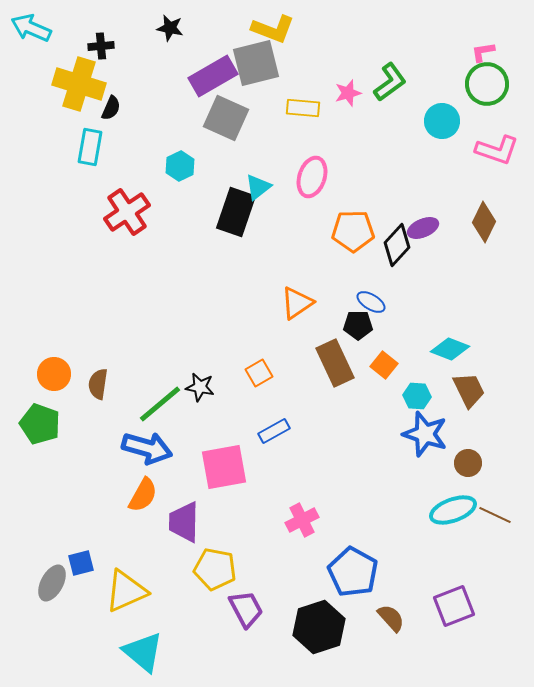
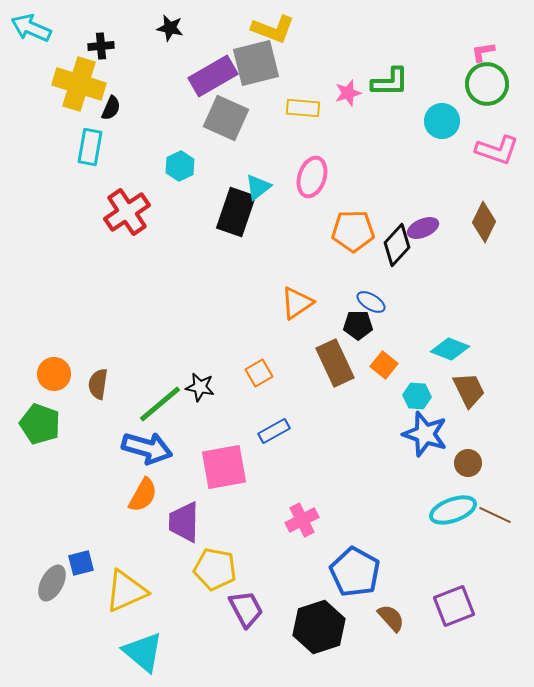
green L-shape at (390, 82): rotated 36 degrees clockwise
blue pentagon at (353, 572): moved 2 px right
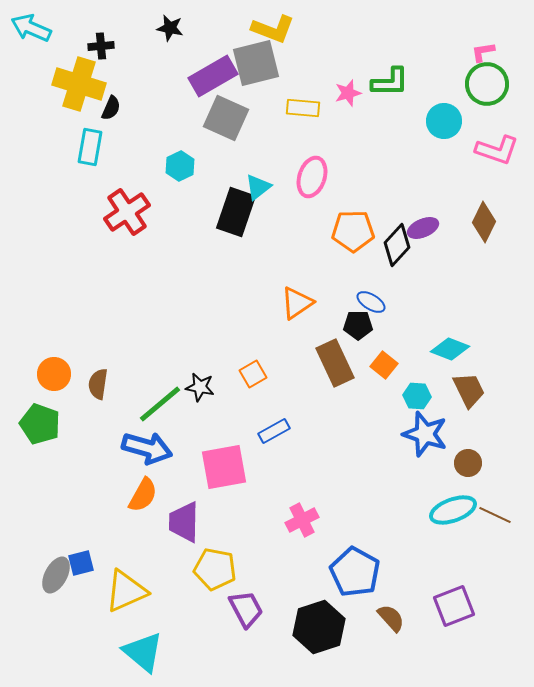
cyan circle at (442, 121): moved 2 px right
orange square at (259, 373): moved 6 px left, 1 px down
gray ellipse at (52, 583): moved 4 px right, 8 px up
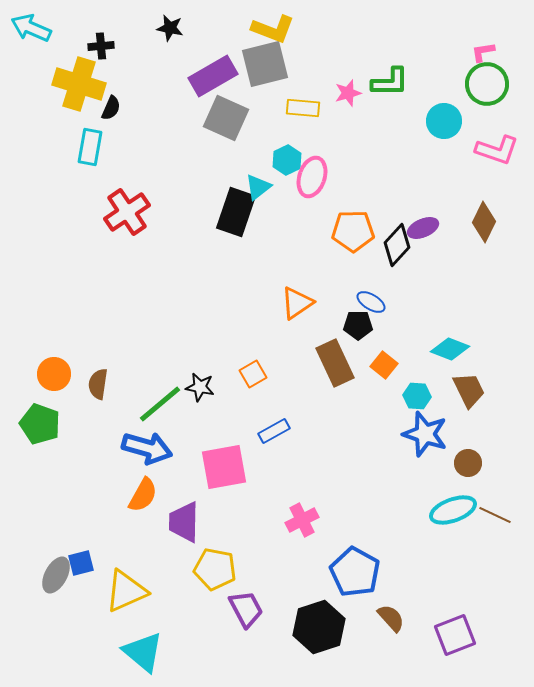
gray square at (256, 63): moved 9 px right, 1 px down
cyan hexagon at (180, 166): moved 107 px right, 6 px up
purple square at (454, 606): moved 1 px right, 29 px down
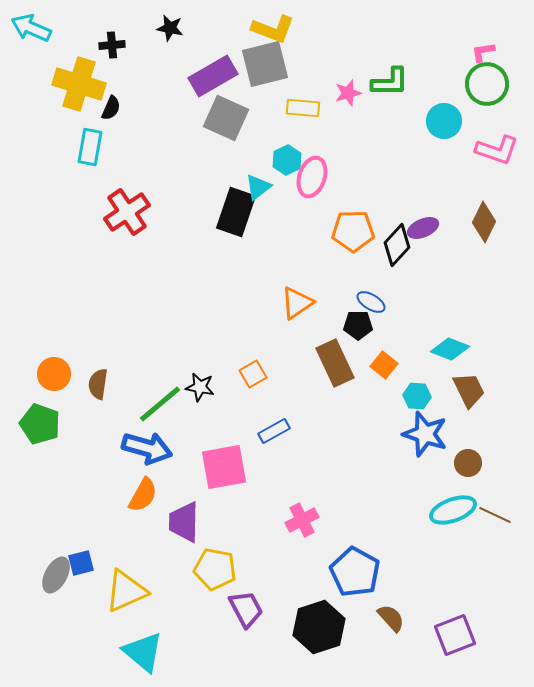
black cross at (101, 46): moved 11 px right, 1 px up
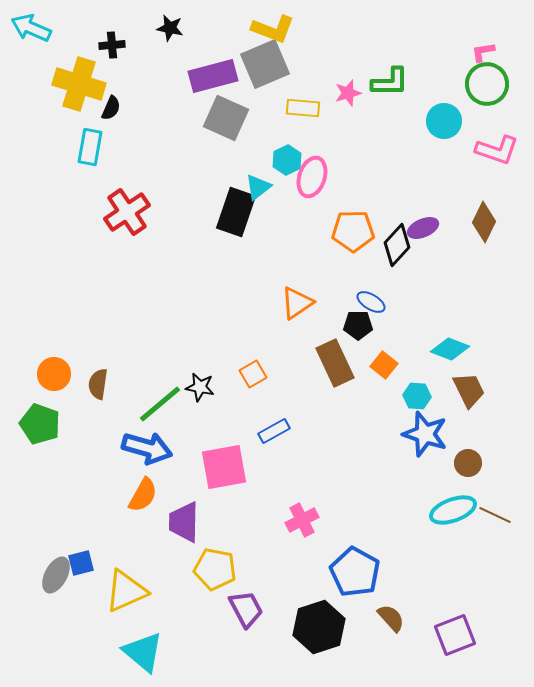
gray square at (265, 64): rotated 9 degrees counterclockwise
purple rectangle at (213, 76): rotated 15 degrees clockwise
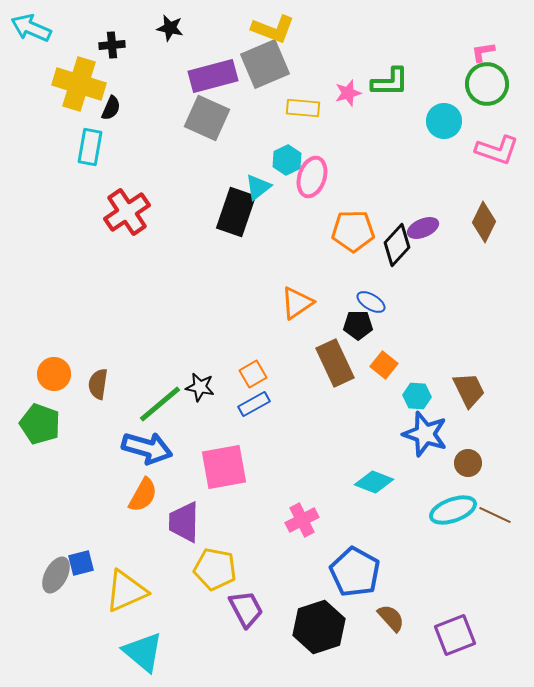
gray square at (226, 118): moved 19 px left
cyan diamond at (450, 349): moved 76 px left, 133 px down
blue rectangle at (274, 431): moved 20 px left, 27 px up
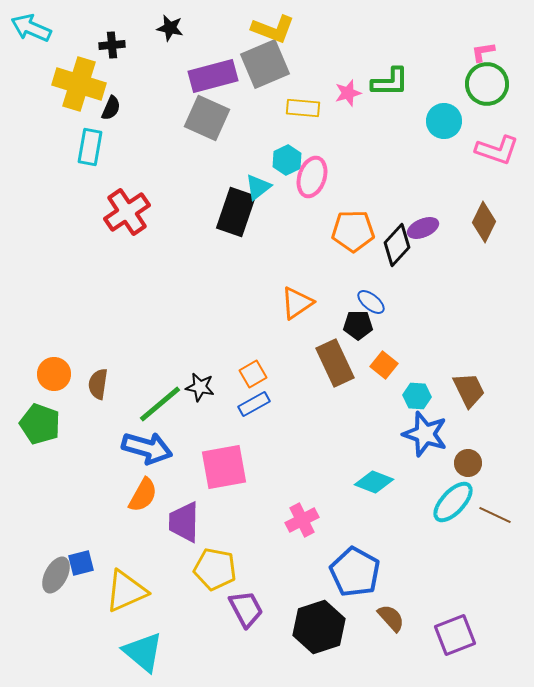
blue ellipse at (371, 302): rotated 8 degrees clockwise
cyan ellipse at (453, 510): moved 8 px up; rotated 27 degrees counterclockwise
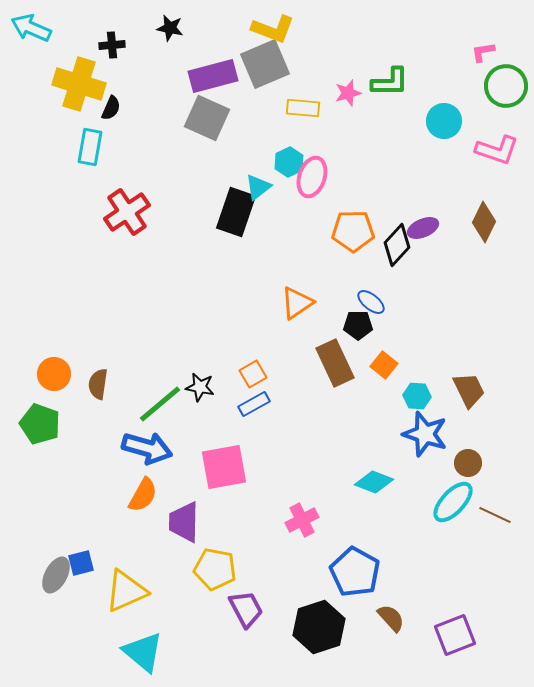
green circle at (487, 84): moved 19 px right, 2 px down
cyan hexagon at (287, 160): moved 2 px right, 2 px down
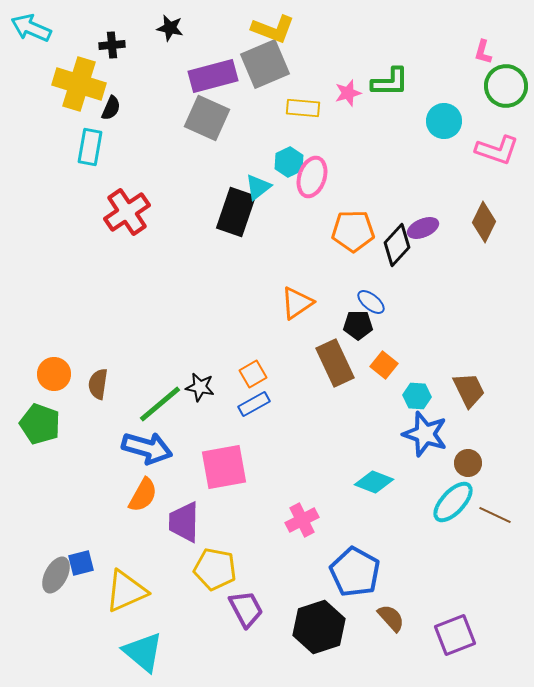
pink L-shape at (483, 52): rotated 65 degrees counterclockwise
